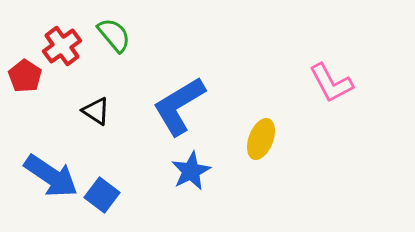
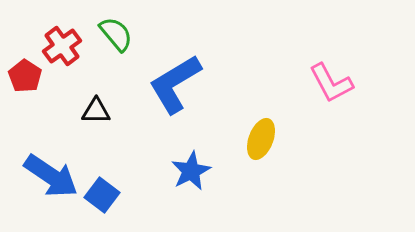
green semicircle: moved 2 px right, 1 px up
blue L-shape: moved 4 px left, 22 px up
black triangle: rotated 32 degrees counterclockwise
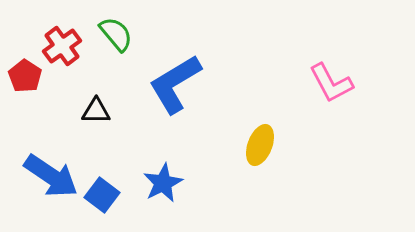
yellow ellipse: moved 1 px left, 6 px down
blue star: moved 28 px left, 12 px down
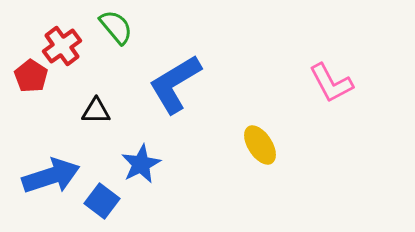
green semicircle: moved 7 px up
red pentagon: moved 6 px right
yellow ellipse: rotated 54 degrees counterclockwise
blue arrow: rotated 52 degrees counterclockwise
blue star: moved 22 px left, 19 px up
blue square: moved 6 px down
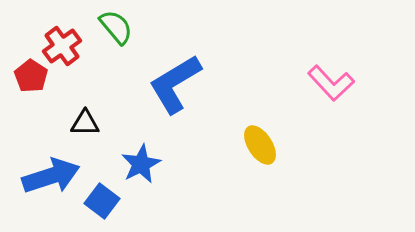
pink L-shape: rotated 15 degrees counterclockwise
black triangle: moved 11 px left, 12 px down
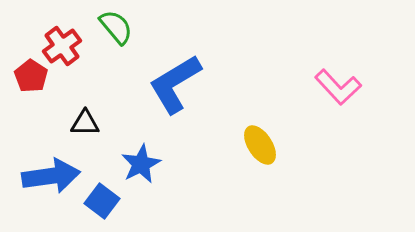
pink L-shape: moved 7 px right, 4 px down
blue arrow: rotated 10 degrees clockwise
